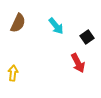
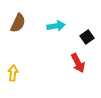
cyan arrow: rotated 60 degrees counterclockwise
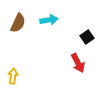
cyan arrow: moved 7 px left, 6 px up
yellow arrow: moved 3 px down
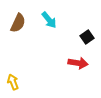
cyan arrow: rotated 60 degrees clockwise
red arrow: rotated 54 degrees counterclockwise
yellow arrow: moved 6 px down; rotated 28 degrees counterclockwise
